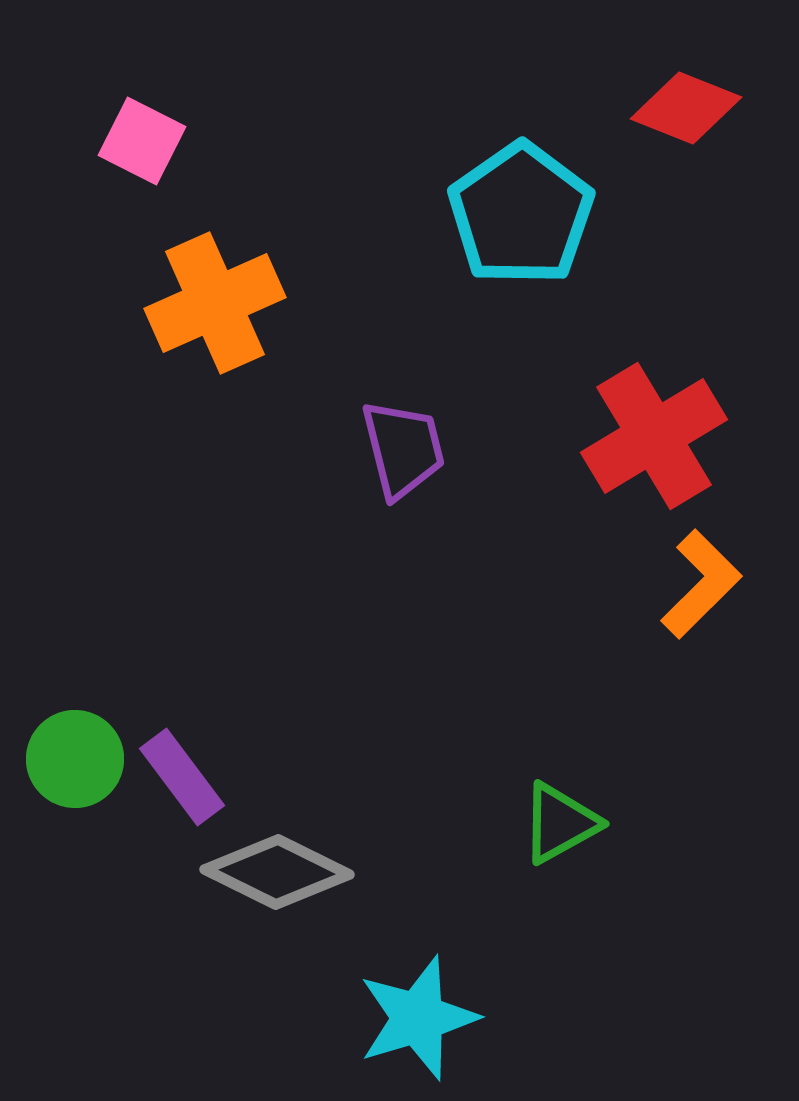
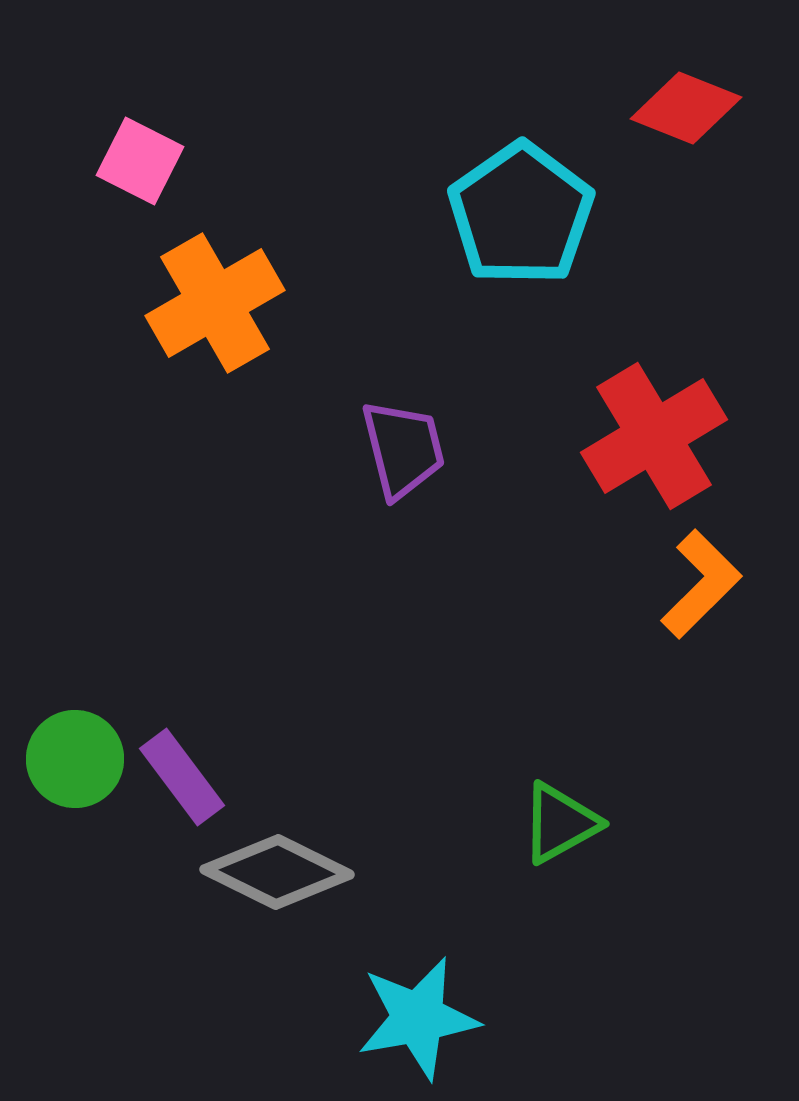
pink square: moved 2 px left, 20 px down
orange cross: rotated 6 degrees counterclockwise
cyan star: rotated 7 degrees clockwise
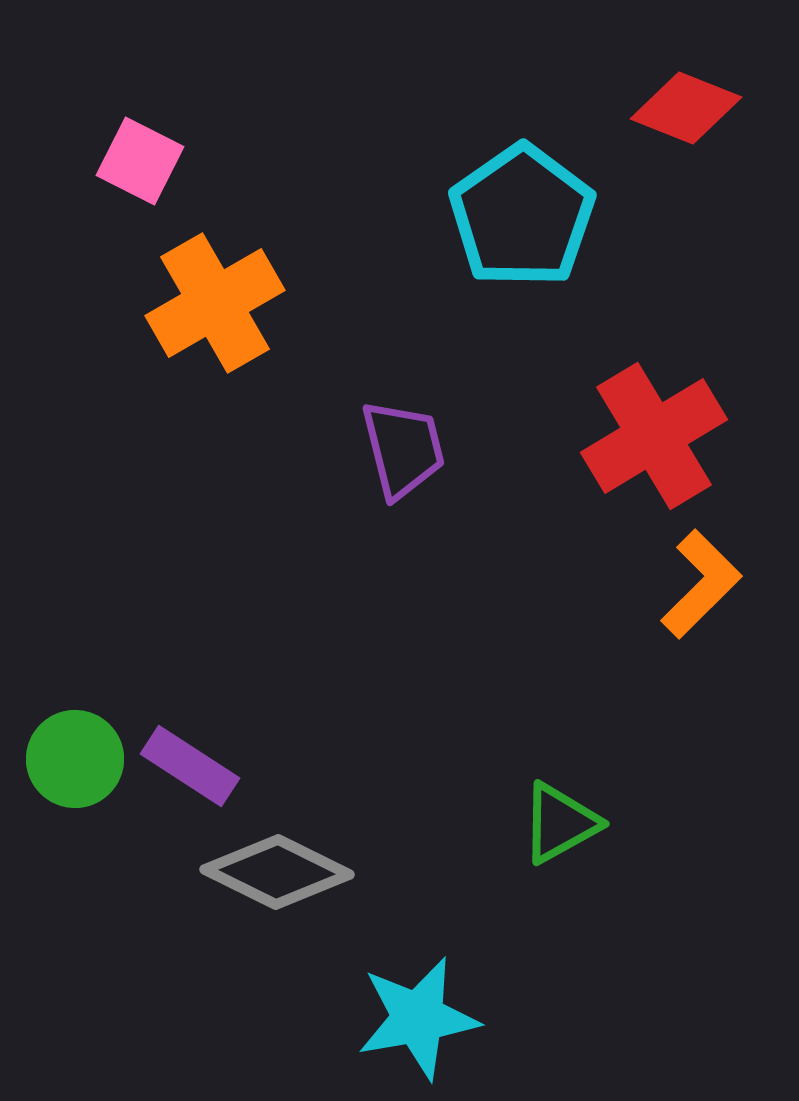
cyan pentagon: moved 1 px right, 2 px down
purple rectangle: moved 8 px right, 11 px up; rotated 20 degrees counterclockwise
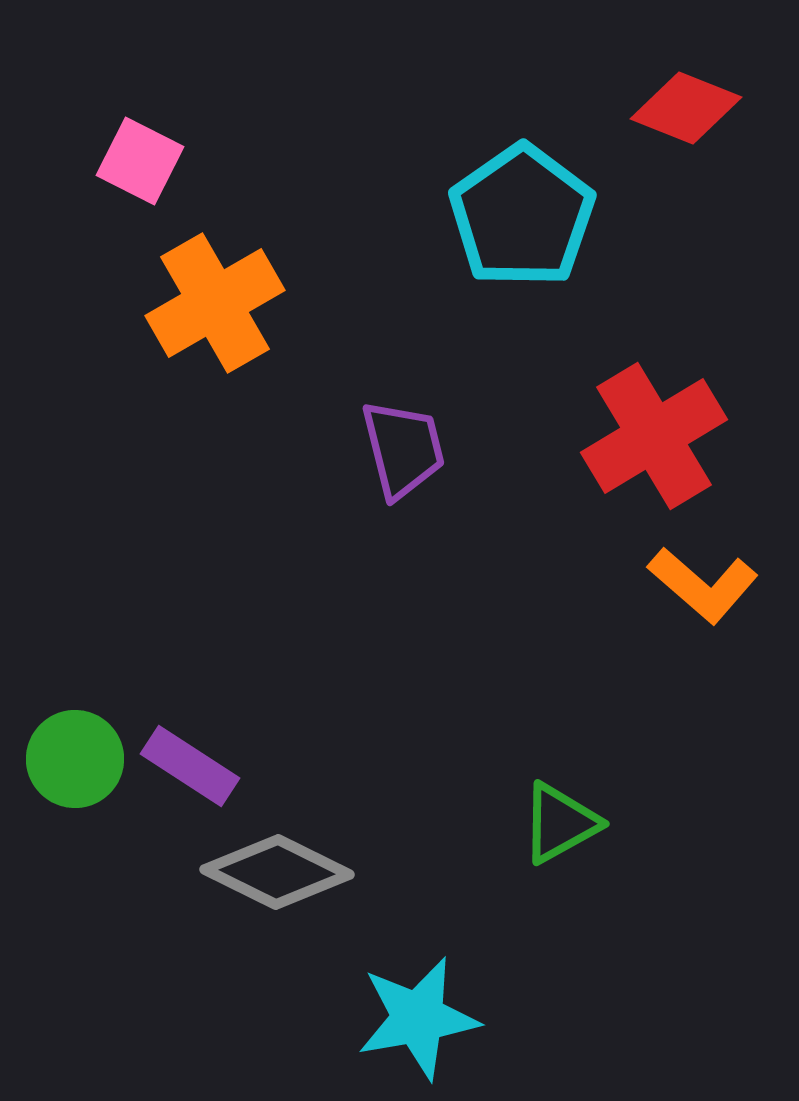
orange L-shape: moved 2 px right, 1 px down; rotated 86 degrees clockwise
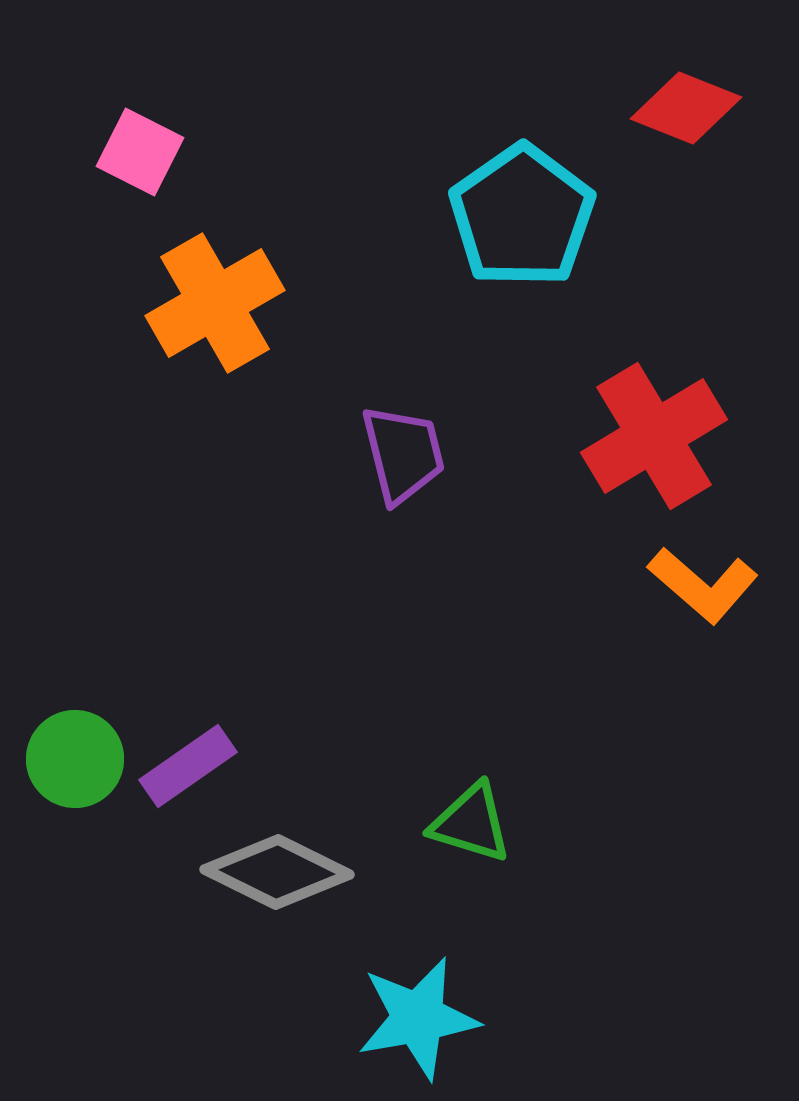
pink square: moved 9 px up
purple trapezoid: moved 5 px down
purple rectangle: moved 2 px left; rotated 68 degrees counterclockwise
green triangle: moved 89 px left; rotated 46 degrees clockwise
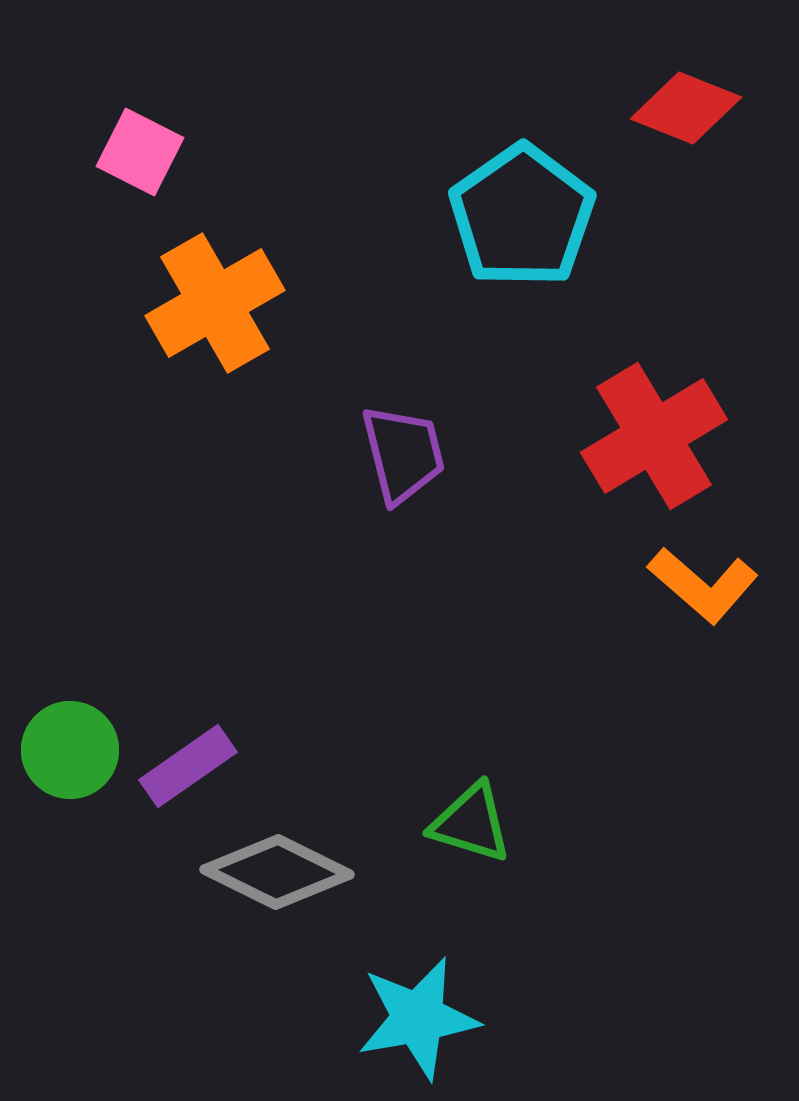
green circle: moved 5 px left, 9 px up
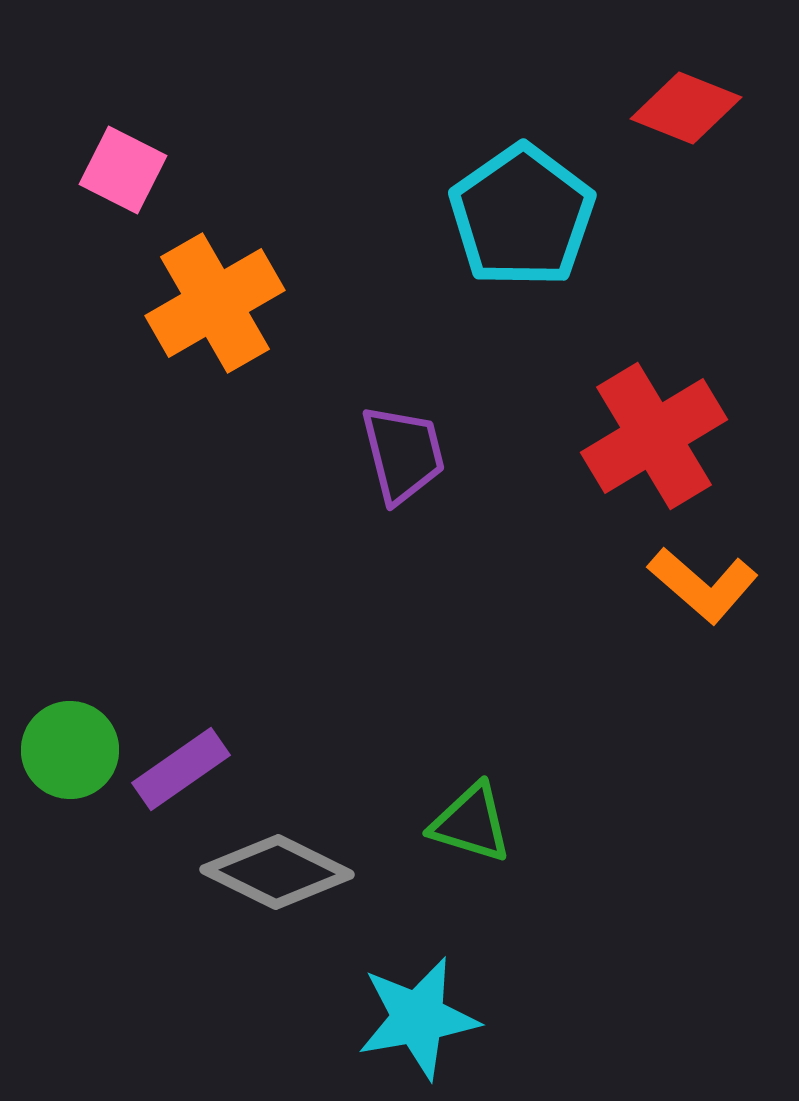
pink square: moved 17 px left, 18 px down
purple rectangle: moved 7 px left, 3 px down
